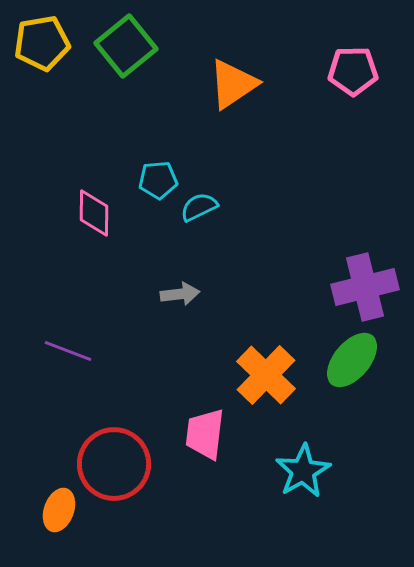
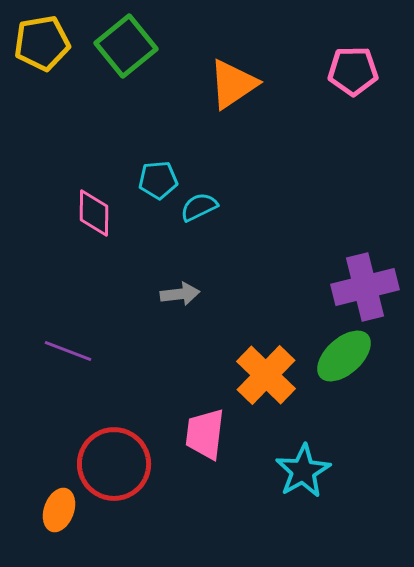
green ellipse: moved 8 px left, 4 px up; rotated 8 degrees clockwise
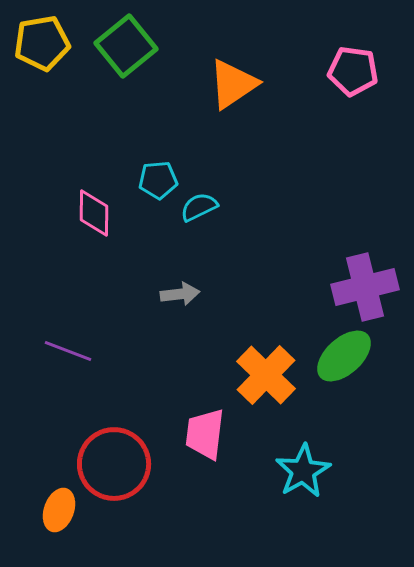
pink pentagon: rotated 9 degrees clockwise
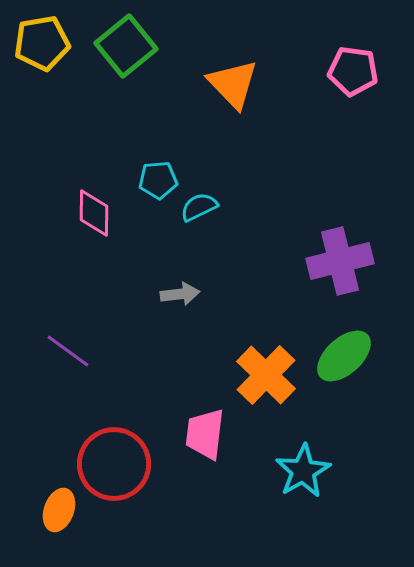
orange triangle: rotated 40 degrees counterclockwise
purple cross: moved 25 px left, 26 px up
purple line: rotated 15 degrees clockwise
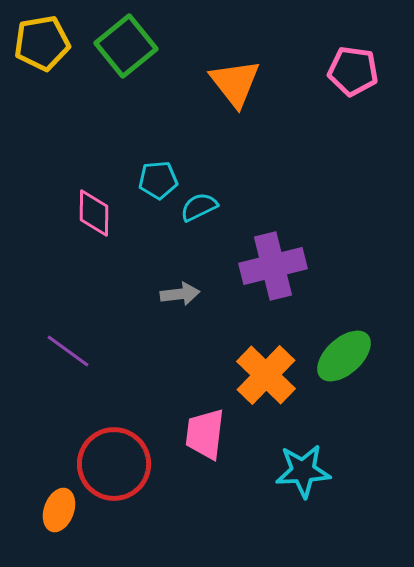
orange triangle: moved 2 px right, 1 px up; rotated 6 degrees clockwise
purple cross: moved 67 px left, 5 px down
cyan star: rotated 26 degrees clockwise
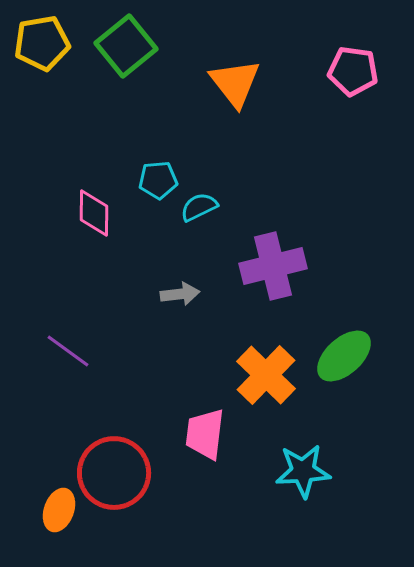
red circle: moved 9 px down
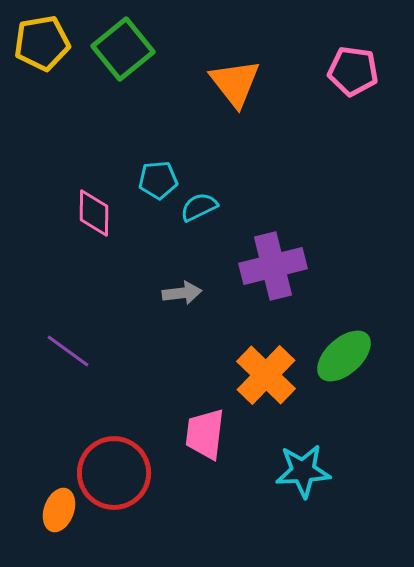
green square: moved 3 px left, 3 px down
gray arrow: moved 2 px right, 1 px up
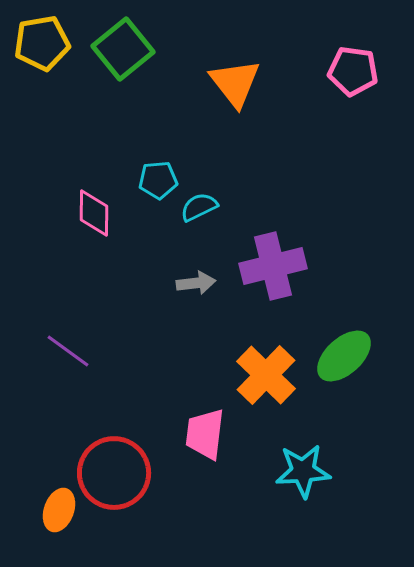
gray arrow: moved 14 px right, 10 px up
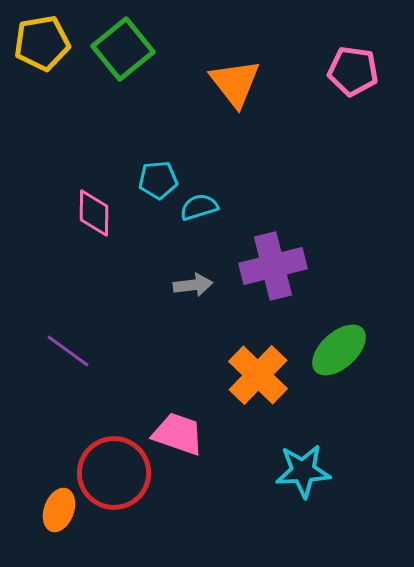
cyan semicircle: rotated 9 degrees clockwise
gray arrow: moved 3 px left, 2 px down
green ellipse: moved 5 px left, 6 px up
orange cross: moved 8 px left
pink trapezoid: moved 27 px left; rotated 102 degrees clockwise
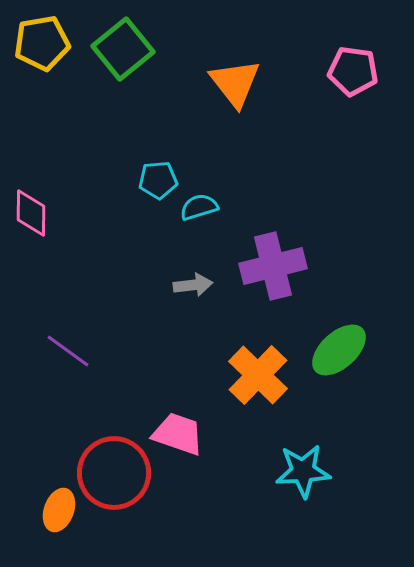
pink diamond: moved 63 px left
